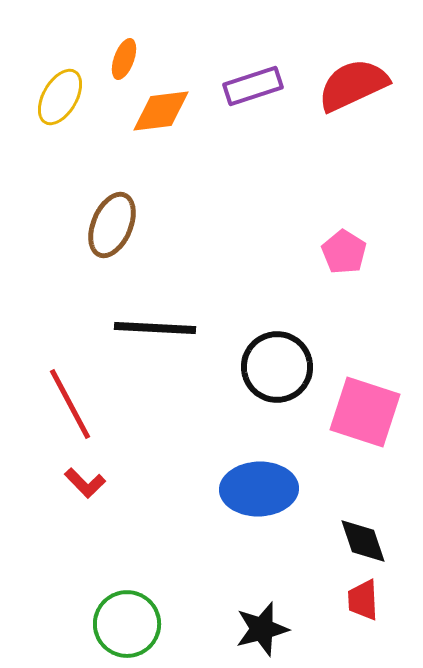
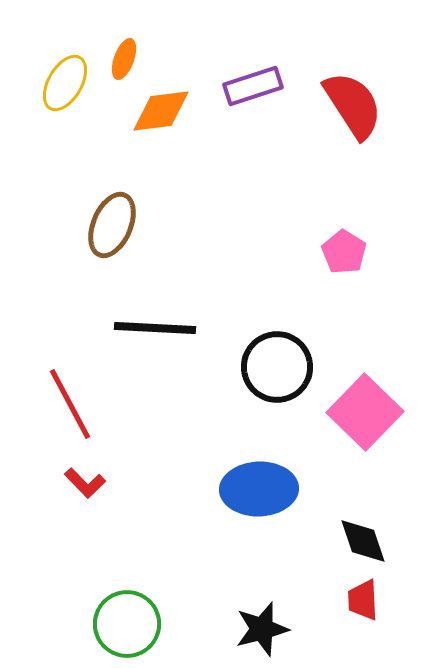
red semicircle: moved 20 px down; rotated 82 degrees clockwise
yellow ellipse: moved 5 px right, 14 px up
pink square: rotated 26 degrees clockwise
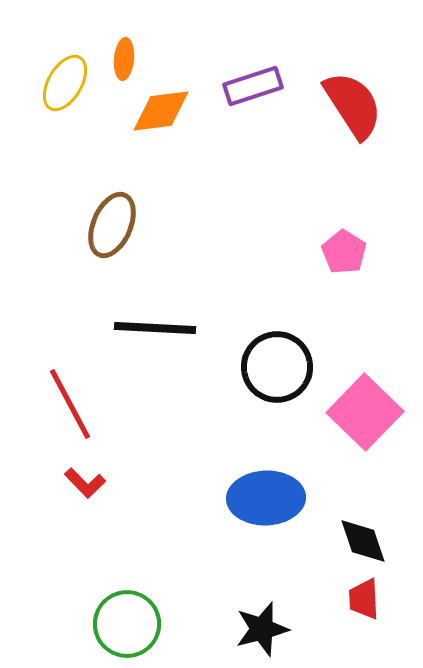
orange ellipse: rotated 15 degrees counterclockwise
blue ellipse: moved 7 px right, 9 px down
red trapezoid: moved 1 px right, 1 px up
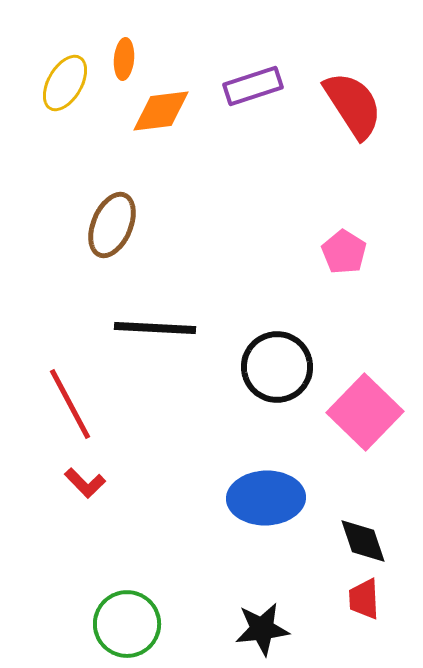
black star: rotated 8 degrees clockwise
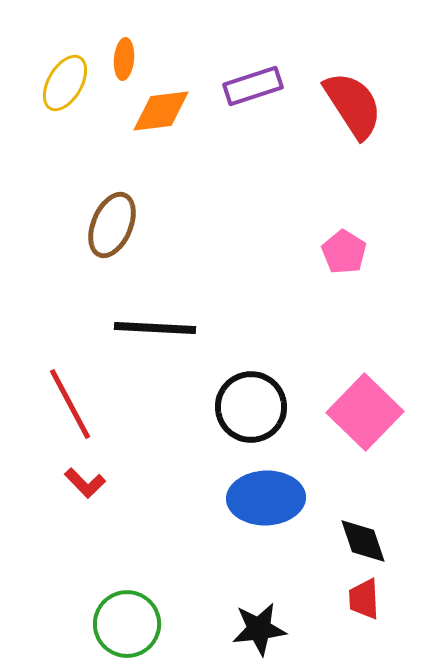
black circle: moved 26 px left, 40 px down
black star: moved 3 px left
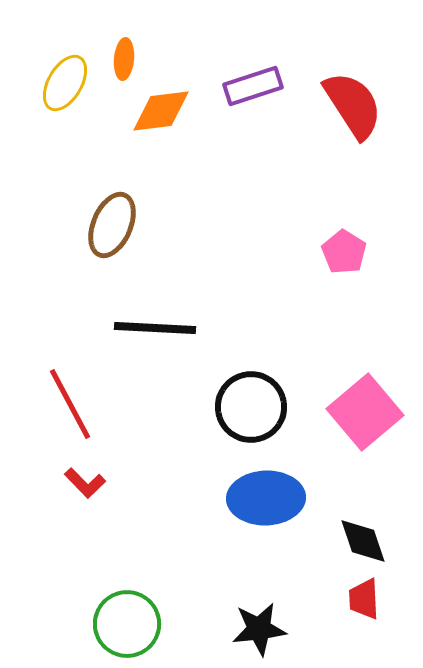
pink square: rotated 6 degrees clockwise
